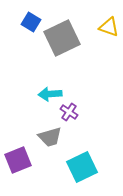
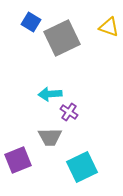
gray trapezoid: rotated 15 degrees clockwise
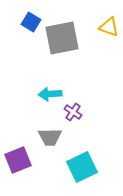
gray square: rotated 15 degrees clockwise
purple cross: moved 4 px right
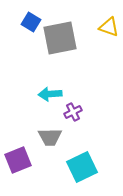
gray square: moved 2 px left
purple cross: rotated 30 degrees clockwise
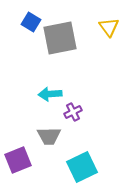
yellow triangle: rotated 35 degrees clockwise
gray trapezoid: moved 1 px left, 1 px up
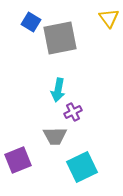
yellow triangle: moved 9 px up
cyan arrow: moved 8 px right, 4 px up; rotated 75 degrees counterclockwise
gray trapezoid: moved 6 px right
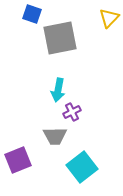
yellow triangle: rotated 20 degrees clockwise
blue square: moved 1 px right, 8 px up; rotated 12 degrees counterclockwise
purple cross: moved 1 px left
cyan square: rotated 12 degrees counterclockwise
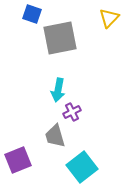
gray trapezoid: rotated 75 degrees clockwise
